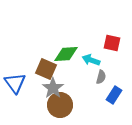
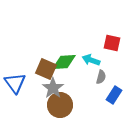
green diamond: moved 2 px left, 8 px down
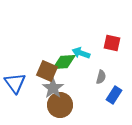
cyan arrow: moved 10 px left, 7 px up
brown square: moved 1 px right, 2 px down
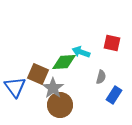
cyan arrow: moved 1 px up
brown square: moved 9 px left, 3 px down
blue triangle: moved 4 px down
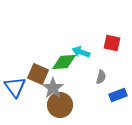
blue rectangle: moved 4 px right; rotated 36 degrees clockwise
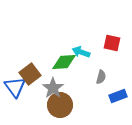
brown square: moved 8 px left; rotated 30 degrees clockwise
blue rectangle: moved 1 px down
